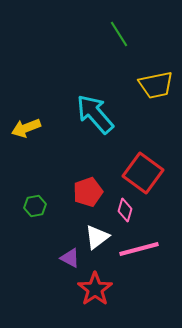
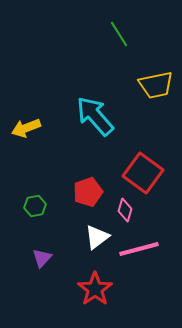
cyan arrow: moved 2 px down
purple triangle: moved 28 px left; rotated 45 degrees clockwise
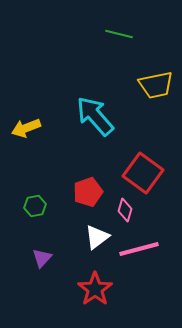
green line: rotated 44 degrees counterclockwise
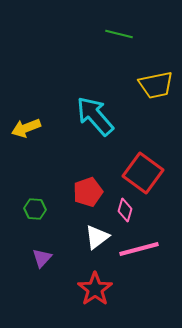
green hexagon: moved 3 px down; rotated 15 degrees clockwise
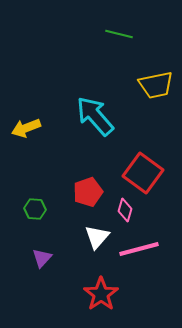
white triangle: rotated 12 degrees counterclockwise
red star: moved 6 px right, 5 px down
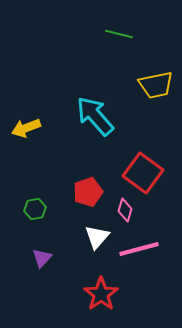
green hexagon: rotated 15 degrees counterclockwise
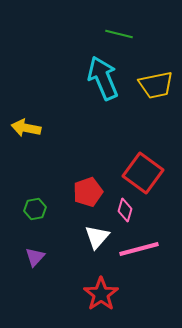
cyan arrow: moved 8 px right, 38 px up; rotated 18 degrees clockwise
yellow arrow: rotated 32 degrees clockwise
purple triangle: moved 7 px left, 1 px up
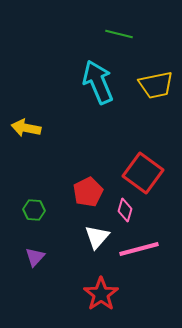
cyan arrow: moved 5 px left, 4 px down
red pentagon: rotated 8 degrees counterclockwise
green hexagon: moved 1 px left, 1 px down; rotated 15 degrees clockwise
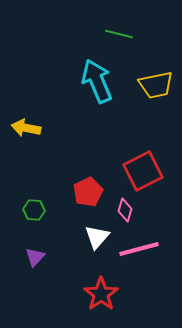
cyan arrow: moved 1 px left, 1 px up
red square: moved 2 px up; rotated 27 degrees clockwise
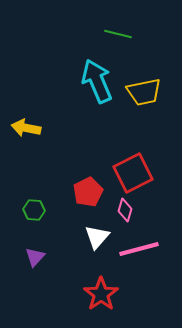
green line: moved 1 px left
yellow trapezoid: moved 12 px left, 7 px down
red square: moved 10 px left, 2 px down
